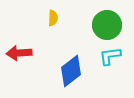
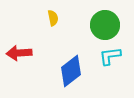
yellow semicircle: rotated 14 degrees counterclockwise
green circle: moved 2 px left
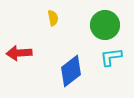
cyan L-shape: moved 1 px right, 1 px down
